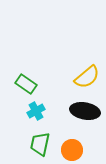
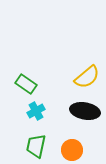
green trapezoid: moved 4 px left, 2 px down
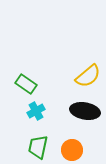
yellow semicircle: moved 1 px right, 1 px up
green trapezoid: moved 2 px right, 1 px down
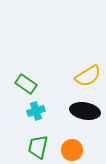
yellow semicircle: rotated 8 degrees clockwise
cyan cross: rotated 12 degrees clockwise
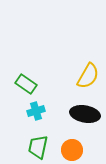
yellow semicircle: rotated 28 degrees counterclockwise
black ellipse: moved 3 px down
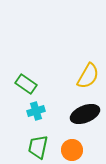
black ellipse: rotated 32 degrees counterclockwise
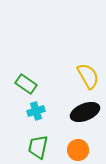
yellow semicircle: rotated 60 degrees counterclockwise
black ellipse: moved 2 px up
orange circle: moved 6 px right
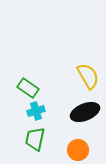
green rectangle: moved 2 px right, 4 px down
green trapezoid: moved 3 px left, 8 px up
